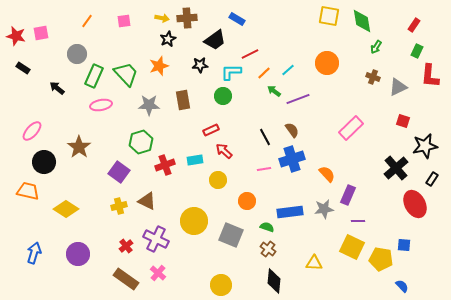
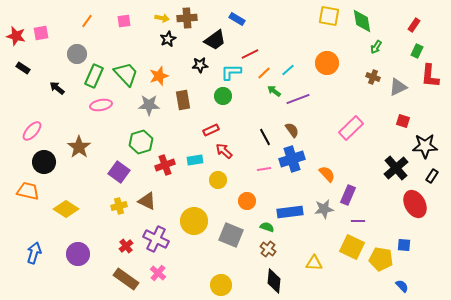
orange star at (159, 66): moved 10 px down
black star at (425, 146): rotated 10 degrees clockwise
black rectangle at (432, 179): moved 3 px up
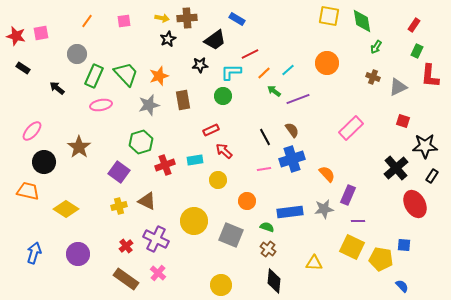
gray star at (149, 105): rotated 15 degrees counterclockwise
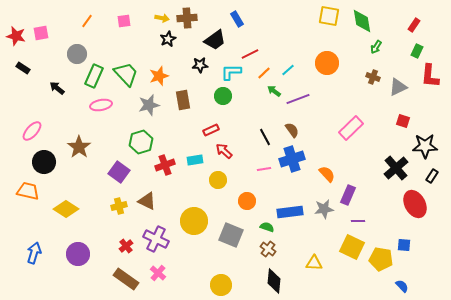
blue rectangle at (237, 19): rotated 28 degrees clockwise
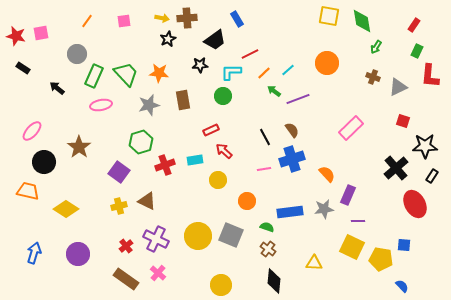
orange star at (159, 76): moved 3 px up; rotated 24 degrees clockwise
yellow circle at (194, 221): moved 4 px right, 15 px down
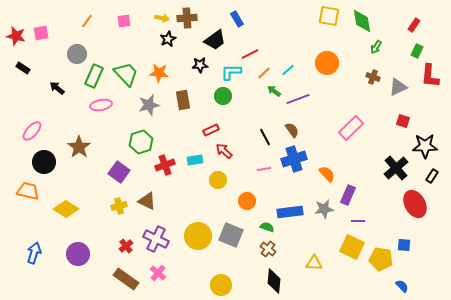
blue cross at (292, 159): moved 2 px right
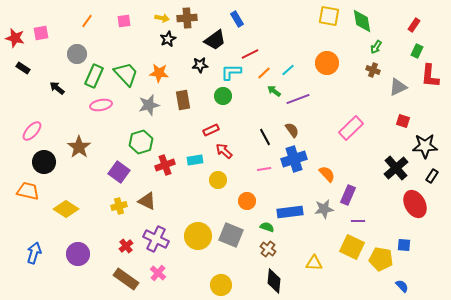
red star at (16, 36): moved 1 px left, 2 px down
brown cross at (373, 77): moved 7 px up
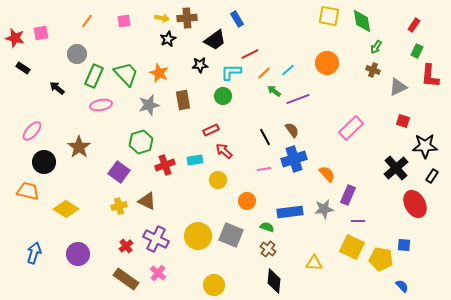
orange star at (159, 73): rotated 18 degrees clockwise
yellow circle at (221, 285): moved 7 px left
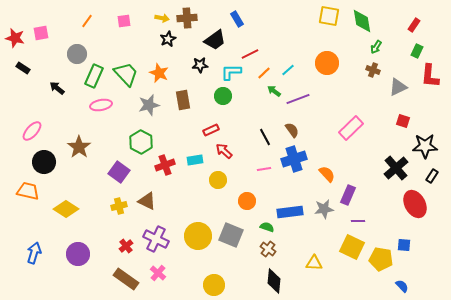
green hexagon at (141, 142): rotated 15 degrees counterclockwise
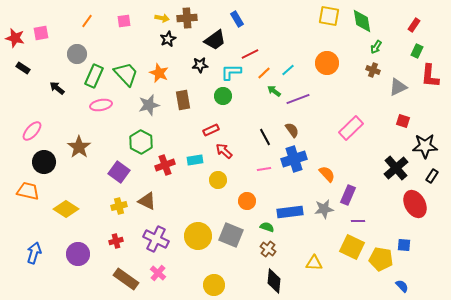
red cross at (126, 246): moved 10 px left, 5 px up; rotated 24 degrees clockwise
